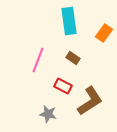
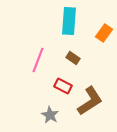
cyan rectangle: rotated 12 degrees clockwise
gray star: moved 2 px right, 1 px down; rotated 18 degrees clockwise
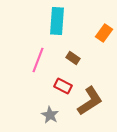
cyan rectangle: moved 12 px left
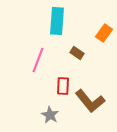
brown rectangle: moved 4 px right, 5 px up
red rectangle: rotated 66 degrees clockwise
brown L-shape: rotated 84 degrees clockwise
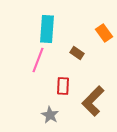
cyan rectangle: moved 10 px left, 8 px down
orange rectangle: rotated 72 degrees counterclockwise
brown L-shape: moved 3 px right; rotated 84 degrees clockwise
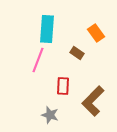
orange rectangle: moved 8 px left
gray star: rotated 12 degrees counterclockwise
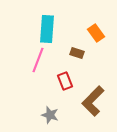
brown rectangle: rotated 16 degrees counterclockwise
red rectangle: moved 2 px right, 5 px up; rotated 24 degrees counterclockwise
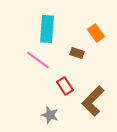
pink line: rotated 75 degrees counterclockwise
red rectangle: moved 5 px down; rotated 12 degrees counterclockwise
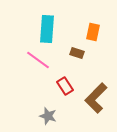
orange rectangle: moved 3 px left, 1 px up; rotated 48 degrees clockwise
brown L-shape: moved 3 px right, 3 px up
gray star: moved 2 px left, 1 px down
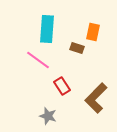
brown rectangle: moved 5 px up
red rectangle: moved 3 px left
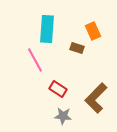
orange rectangle: moved 1 px up; rotated 36 degrees counterclockwise
pink line: moved 3 px left; rotated 25 degrees clockwise
red rectangle: moved 4 px left, 3 px down; rotated 24 degrees counterclockwise
gray star: moved 15 px right; rotated 12 degrees counterclockwise
